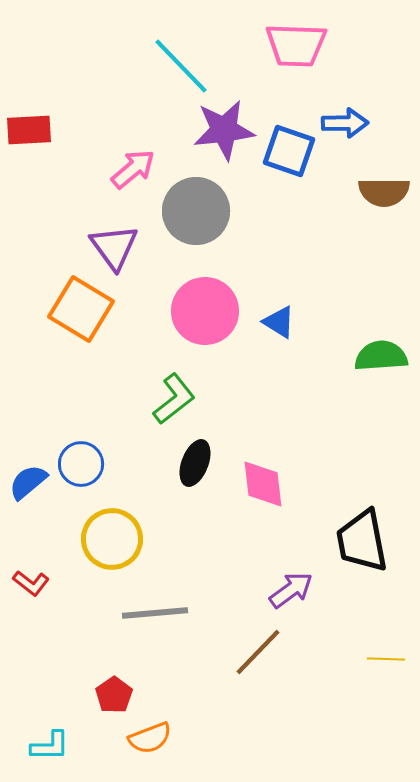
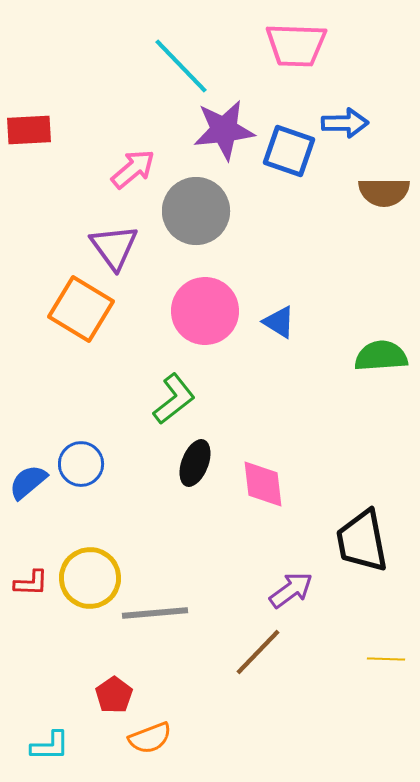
yellow circle: moved 22 px left, 39 px down
red L-shape: rotated 36 degrees counterclockwise
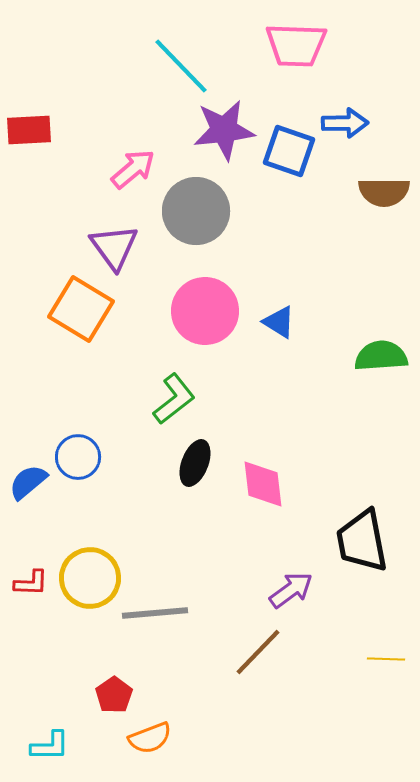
blue circle: moved 3 px left, 7 px up
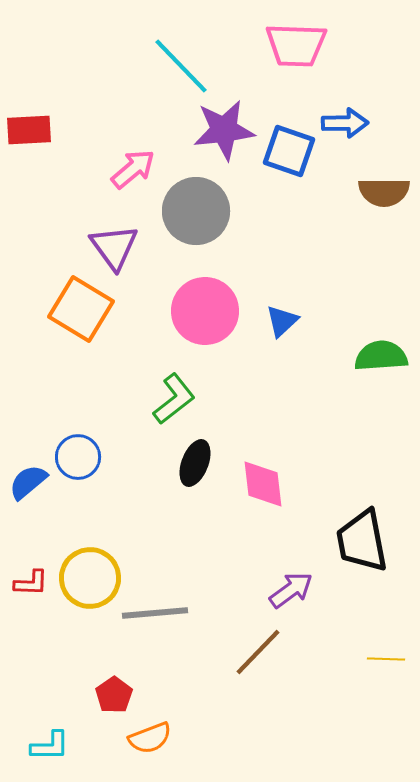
blue triangle: moved 3 px right, 1 px up; rotated 45 degrees clockwise
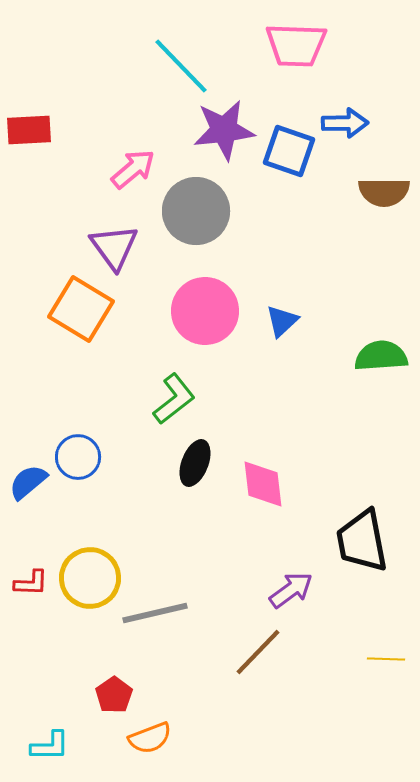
gray line: rotated 8 degrees counterclockwise
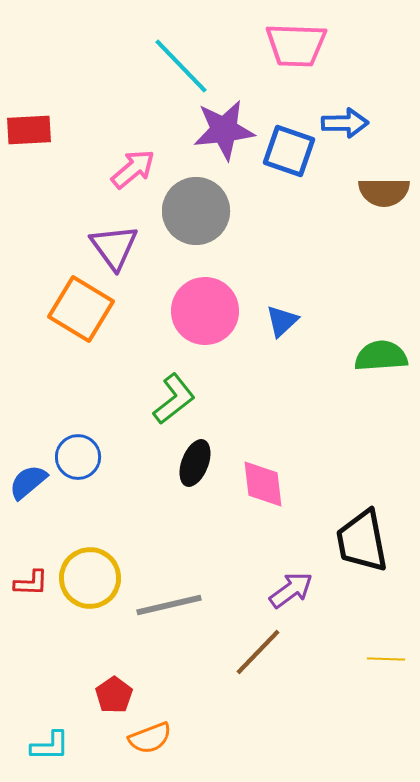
gray line: moved 14 px right, 8 px up
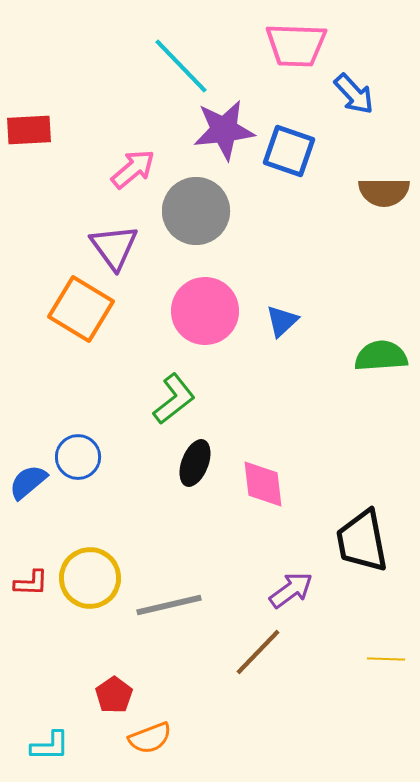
blue arrow: moved 9 px right, 29 px up; rotated 48 degrees clockwise
